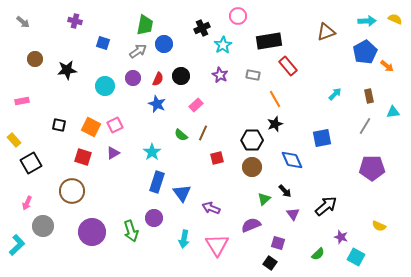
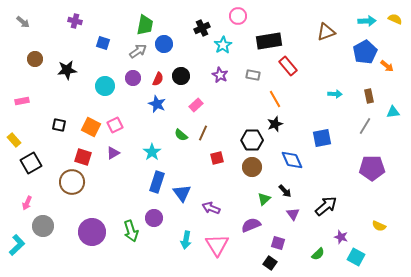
cyan arrow at (335, 94): rotated 48 degrees clockwise
brown circle at (72, 191): moved 9 px up
cyan arrow at (184, 239): moved 2 px right, 1 px down
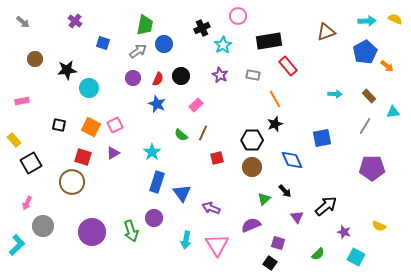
purple cross at (75, 21): rotated 24 degrees clockwise
cyan circle at (105, 86): moved 16 px left, 2 px down
brown rectangle at (369, 96): rotated 32 degrees counterclockwise
purple triangle at (293, 214): moved 4 px right, 3 px down
purple star at (341, 237): moved 3 px right, 5 px up
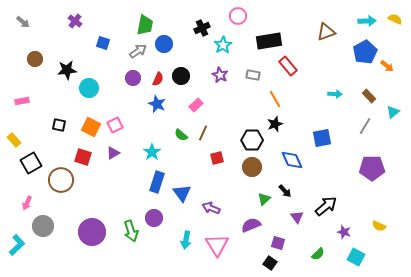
cyan triangle at (393, 112): rotated 32 degrees counterclockwise
brown circle at (72, 182): moved 11 px left, 2 px up
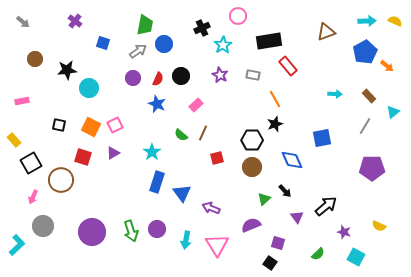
yellow semicircle at (395, 19): moved 2 px down
pink arrow at (27, 203): moved 6 px right, 6 px up
purple circle at (154, 218): moved 3 px right, 11 px down
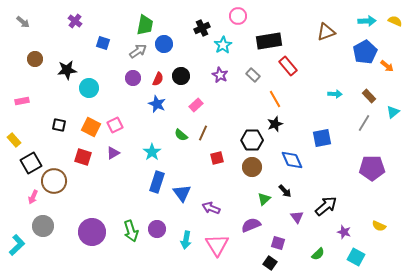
gray rectangle at (253, 75): rotated 32 degrees clockwise
gray line at (365, 126): moved 1 px left, 3 px up
brown circle at (61, 180): moved 7 px left, 1 px down
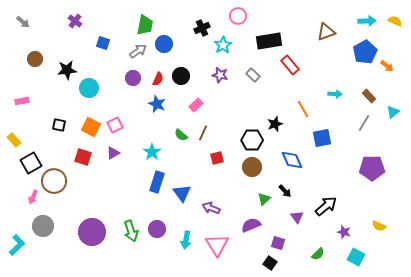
red rectangle at (288, 66): moved 2 px right, 1 px up
purple star at (220, 75): rotated 14 degrees counterclockwise
orange line at (275, 99): moved 28 px right, 10 px down
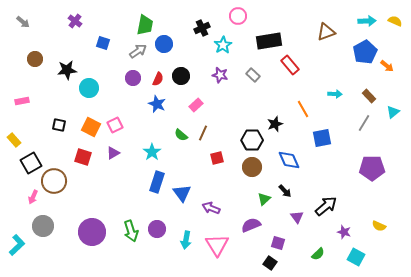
blue diamond at (292, 160): moved 3 px left
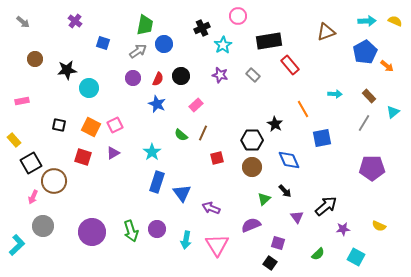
black star at (275, 124): rotated 21 degrees counterclockwise
purple star at (344, 232): moved 1 px left, 3 px up; rotated 24 degrees counterclockwise
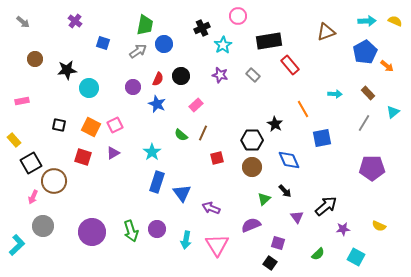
purple circle at (133, 78): moved 9 px down
brown rectangle at (369, 96): moved 1 px left, 3 px up
